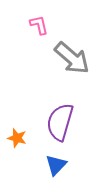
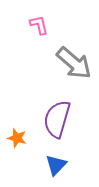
gray arrow: moved 2 px right, 5 px down
purple semicircle: moved 3 px left, 3 px up
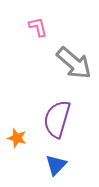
pink L-shape: moved 1 px left, 2 px down
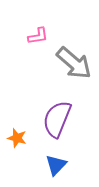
pink L-shape: moved 9 px down; rotated 95 degrees clockwise
purple semicircle: rotated 6 degrees clockwise
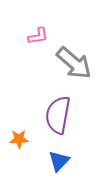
purple semicircle: moved 1 px right, 4 px up; rotated 12 degrees counterclockwise
orange star: moved 2 px right, 1 px down; rotated 18 degrees counterclockwise
blue triangle: moved 3 px right, 4 px up
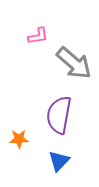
purple semicircle: moved 1 px right
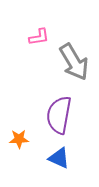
pink L-shape: moved 1 px right, 1 px down
gray arrow: moved 1 px up; rotated 18 degrees clockwise
blue triangle: moved 3 px up; rotated 50 degrees counterclockwise
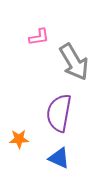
purple semicircle: moved 2 px up
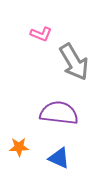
pink L-shape: moved 2 px right, 3 px up; rotated 30 degrees clockwise
purple semicircle: rotated 87 degrees clockwise
orange star: moved 8 px down
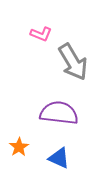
gray arrow: moved 1 px left
orange star: rotated 30 degrees counterclockwise
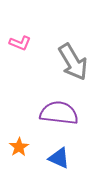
pink L-shape: moved 21 px left, 9 px down
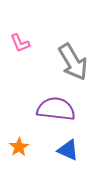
pink L-shape: rotated 45 degrees clockwise
purple semicircle: moved 3 px left, 4 px up
blue triangle: moved 9 px right, 8 px up
